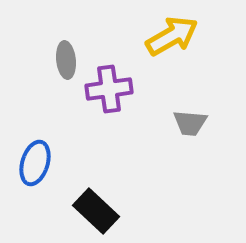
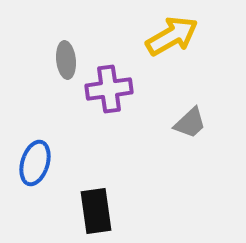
gray trapezoid: rotated 48 degrees counterclockwise
black rectangle: rotated 39 degrees clockwise
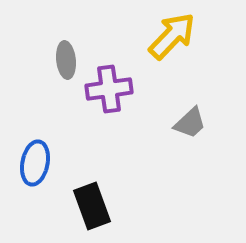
yellow arrow: rotated 16 degrees counterclockwise
blue ellipse: rotated 6 degrees counterclockwise
black rectangle: moved 4 px left, 5 px up; rotated 12 degrees counterclockwise
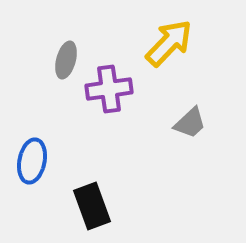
yellow arrow: moved 3 px left, 7 px down
gray ellipse: rotated 21 degrees clockwise
blue ellipse: moved 3 px left, 2 px up
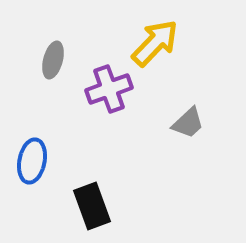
yellow arrow: moved 14 px left
gray ellipse: moved 13 px left
purple cross: rotated 12 degrees counterclockwise
gray trapezoid: moved 2 px left
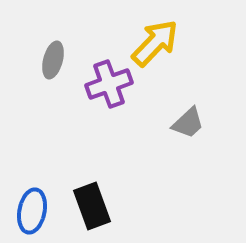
purple cross: moved 5 px up
blue ellipse: moved 50 px down
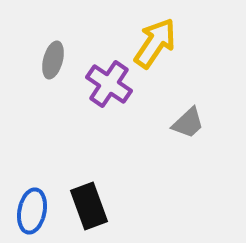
yellow arrow: rotated 10 degrees counterclockwise
purple cross: rotated 36 degrees counterclockwise
black rectangle: moved 3 px left
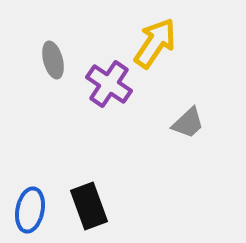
gray ellipse: rotated 30 degrees counterclockwise
blue ellipse: moved 2 px left, 1 px up
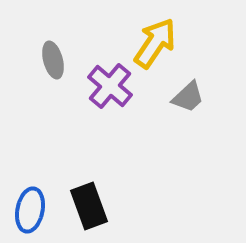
purple cross: moved 1 px right, 2 px down; rotated 6 degrees clockwise
gray trapezoid: moved 26 px up
